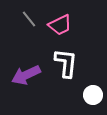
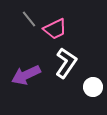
pink trapezoid: moved 5 px left, 4 px down
white L-shape: rotated 28 degrees clockwise
white circle: moved 8 px up
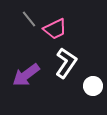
purple arrow: rotated 12 degrees counterclockwise
white circle: moved 1 px up
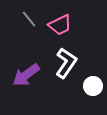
pink trapezoid: moved 5 px right, 4 px up
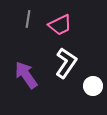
gray line: moved 1 px left; rotated 48 degrees clockwise
purple arrow: rotated 92 degrees clockwise
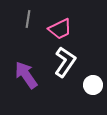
pink trapezoid: moved 4 px down
white L-shape: moved 1 px left, 1 px up
white circle: moved 1 px up
